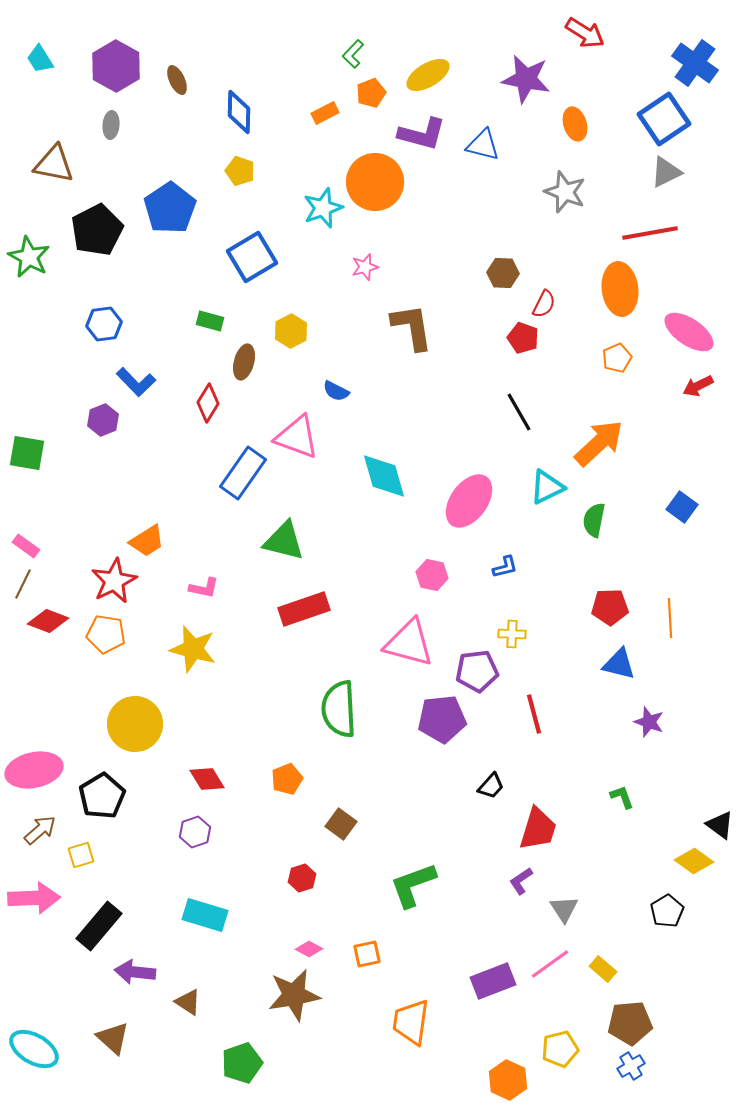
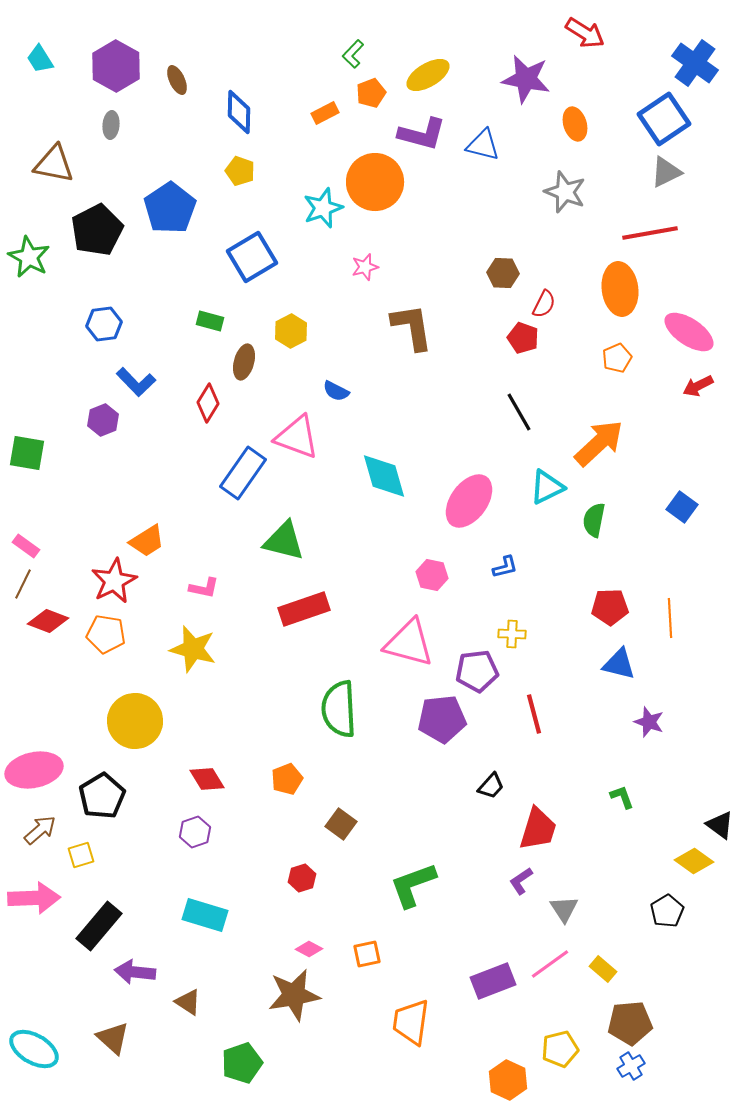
yellow circle at (135, 724): moved 3 px up
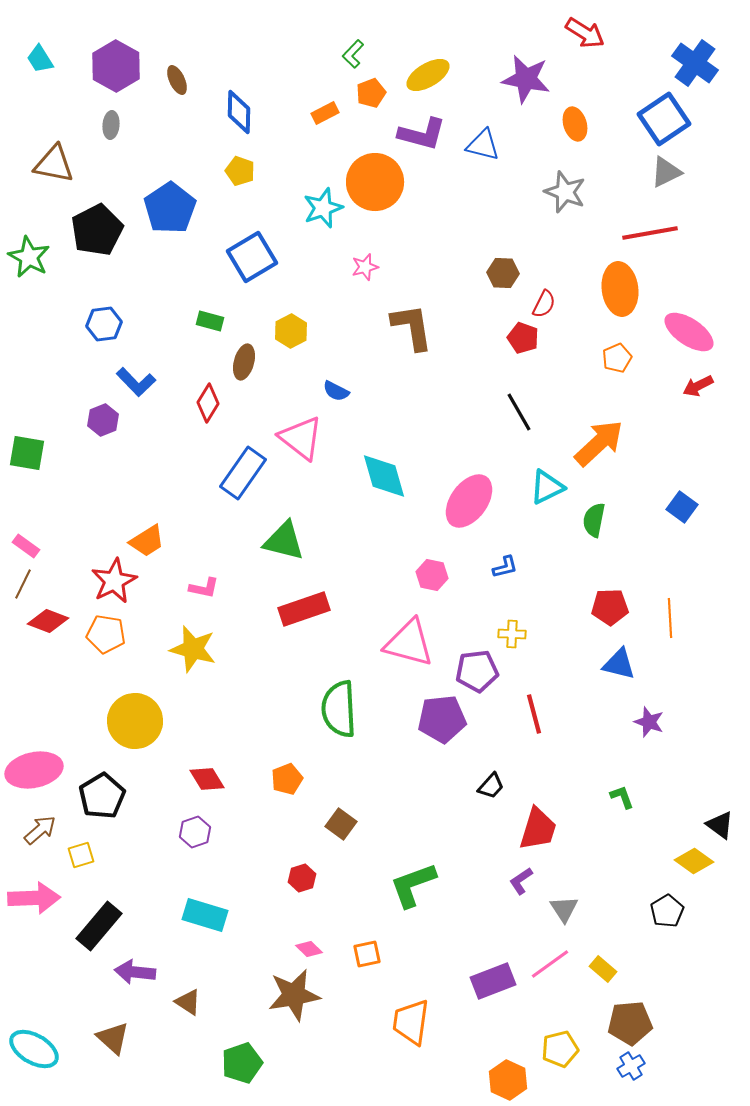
pink triangle at (297, 437): moved 4 px right, 1 px down; rotated 18 degrees clockwise
pink diamond at (309, 949): rotated 16 degrees clockwise
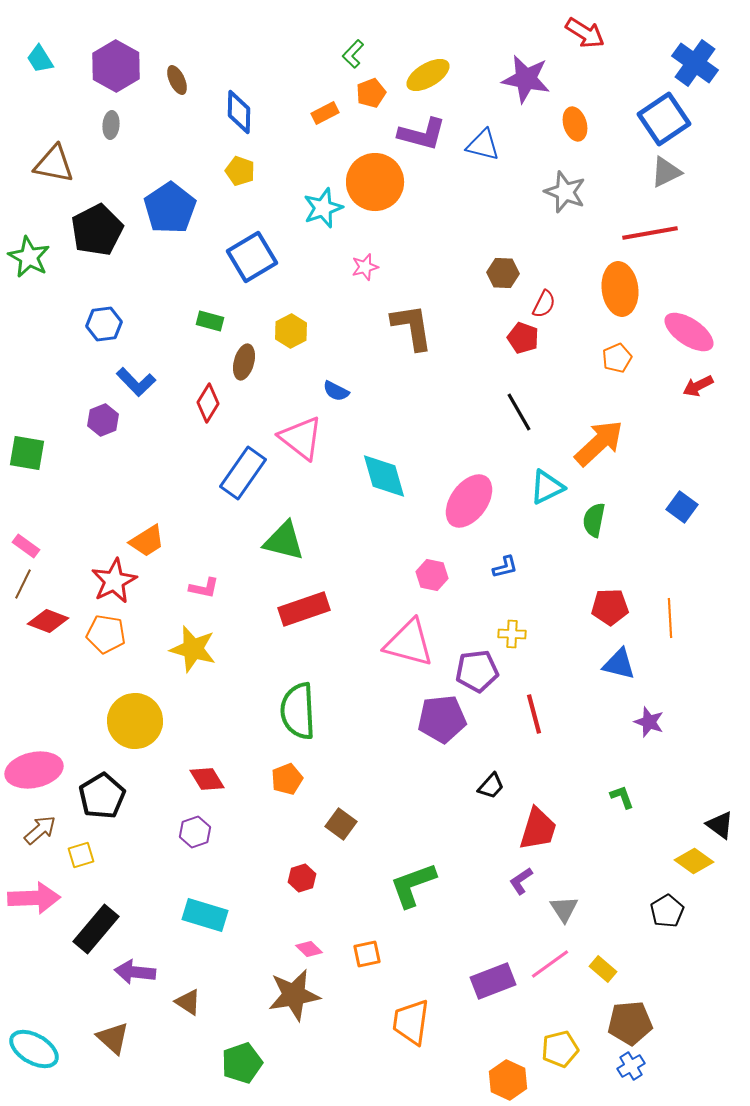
green semicircle at (339, 709): moved 41 px left, 2 px down
black rectangle at (99, 926): moved 3 px left, 3 px down
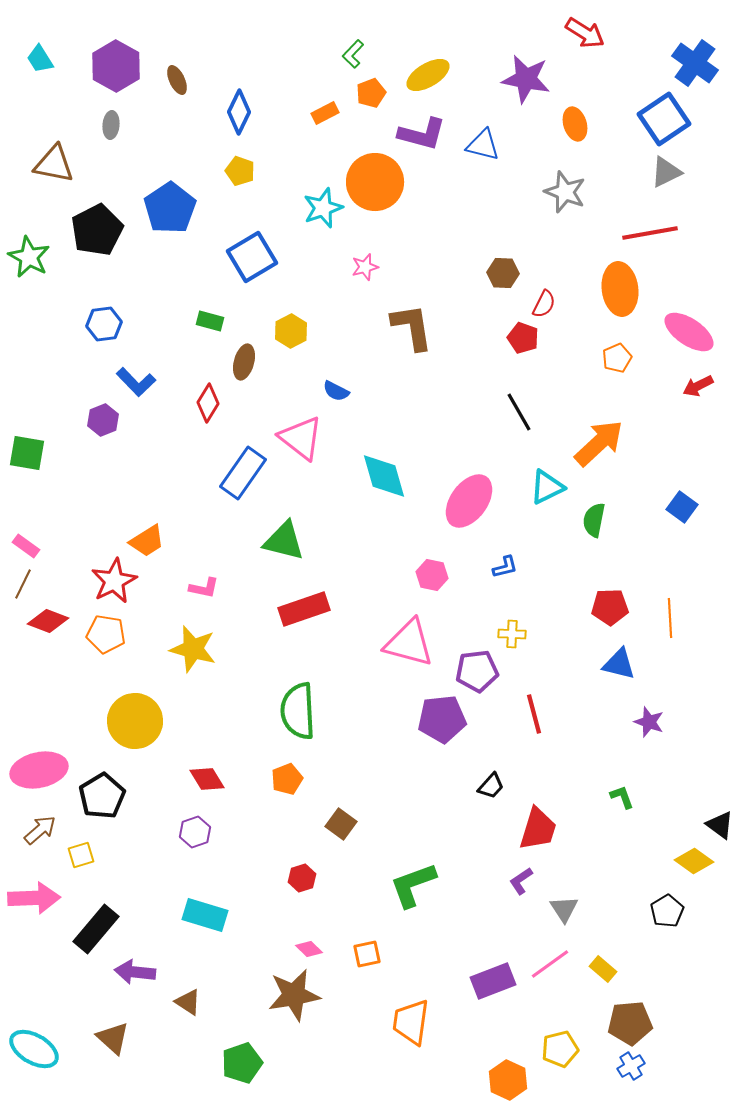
blue diamond at (239, 112): rotated 24 degrees clockwise
pink ellipse at (34, 770): moved 5 px right
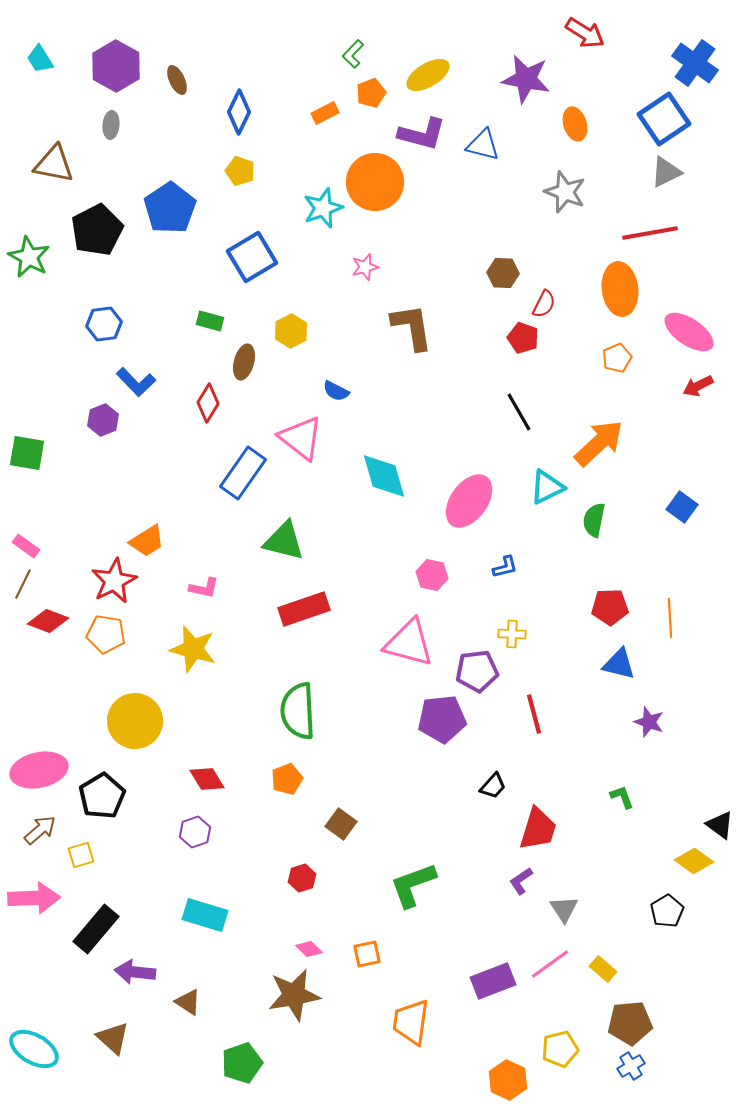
black trapezoid at (491, 786): moved 2 px right
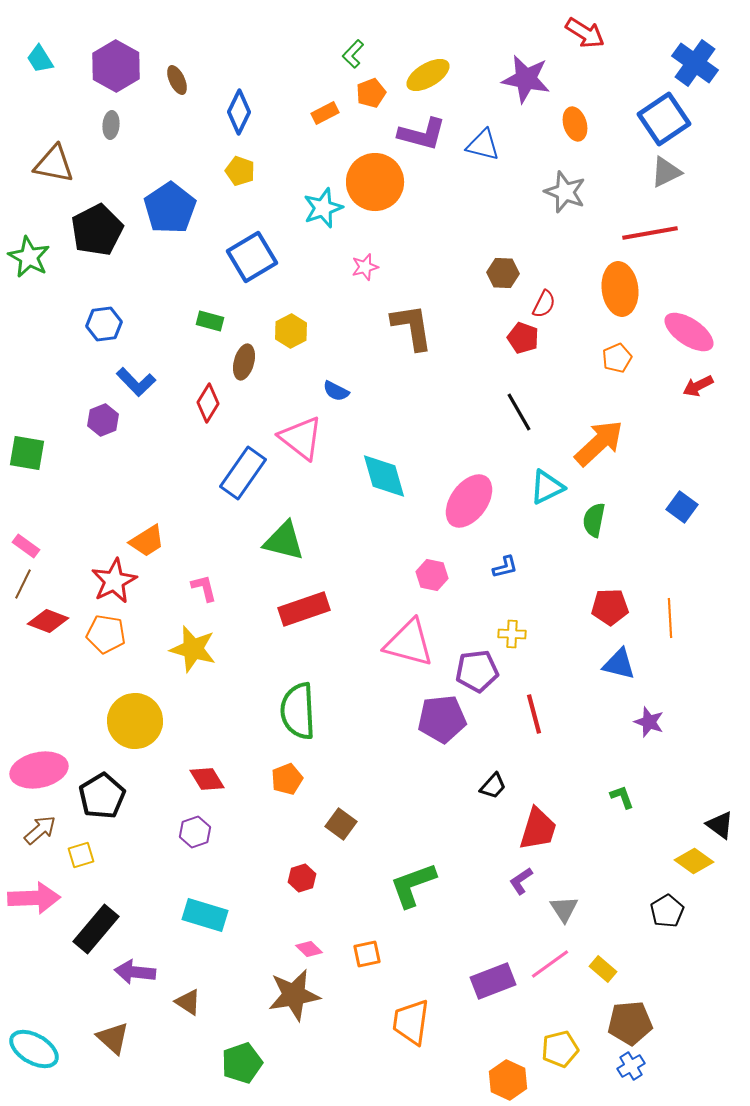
pink L-shape at (204, 588): rotated 116 degrees counterclockwise
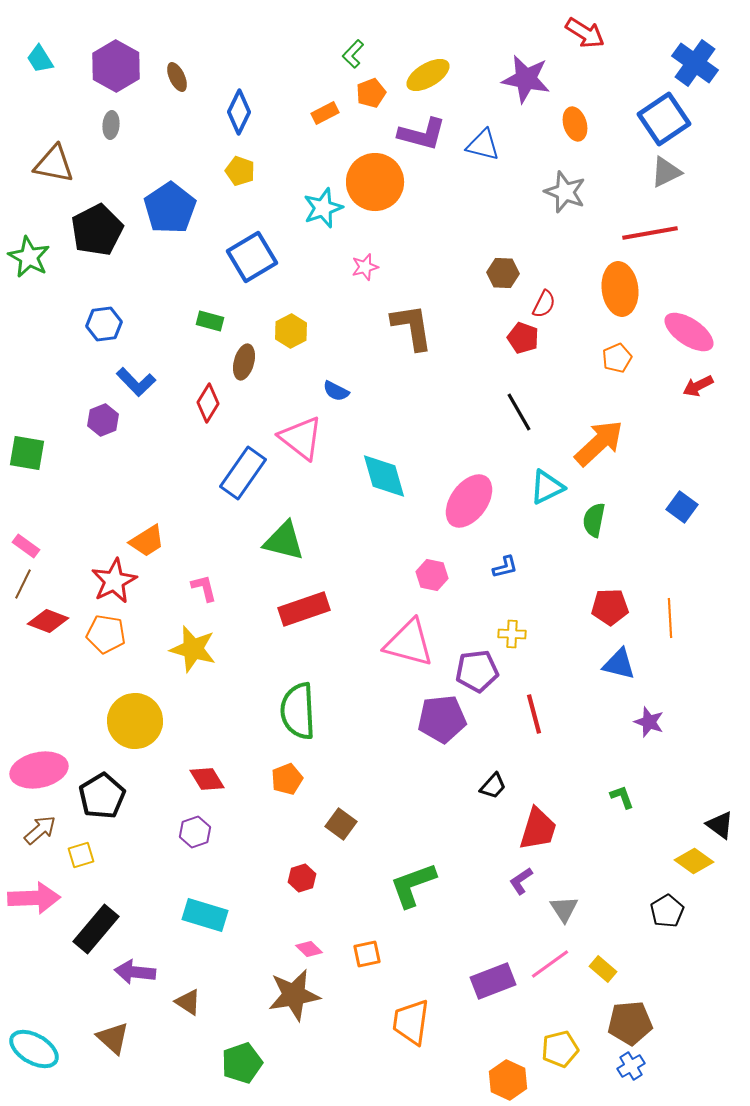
brown ellipse at (177, 80): moved 3 px up
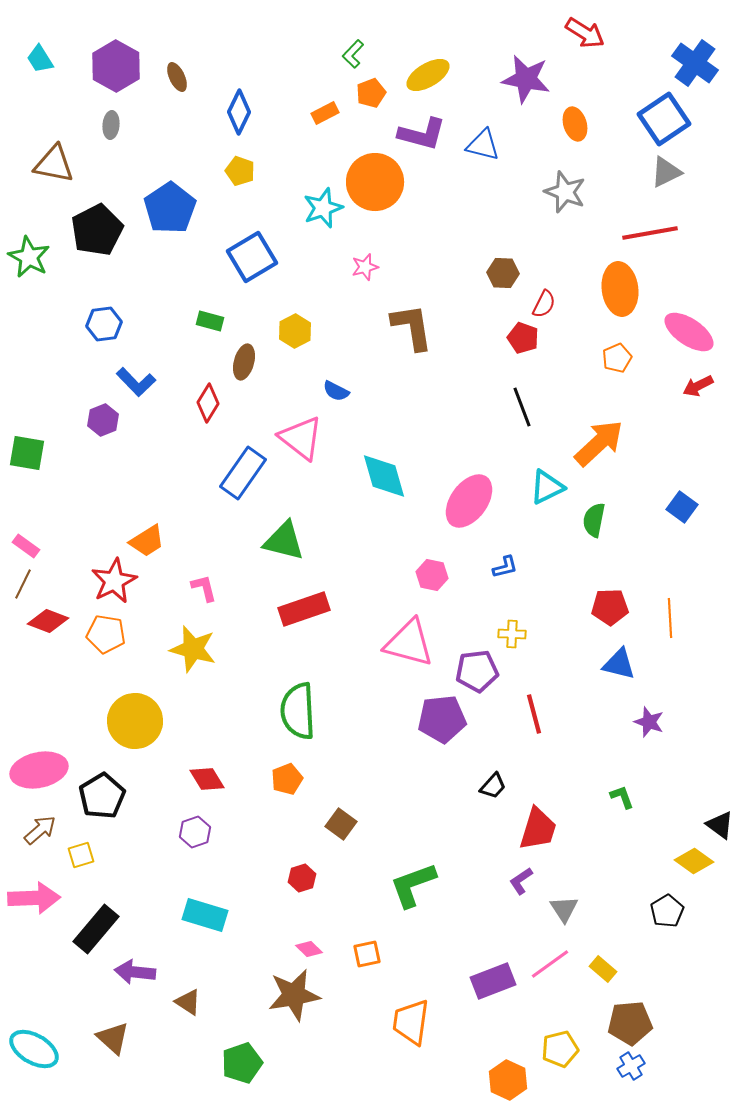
yellow hexagon at (291, 331): moved 4 px right
black line at (519, 412): moved 3 px right, 5 px up; rotated 9 degrees clockwise
